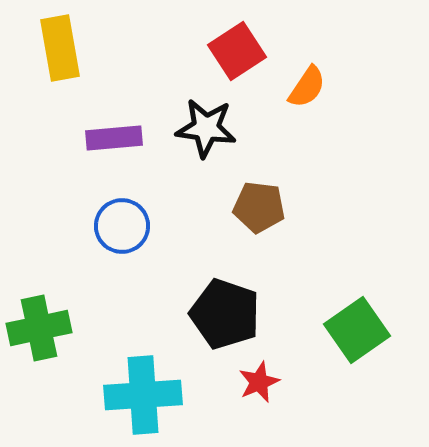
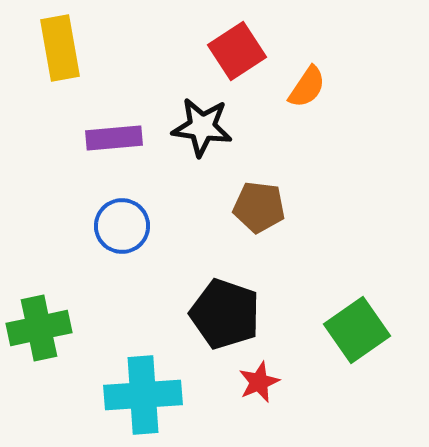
black star: moved 4 px left, 1 px up
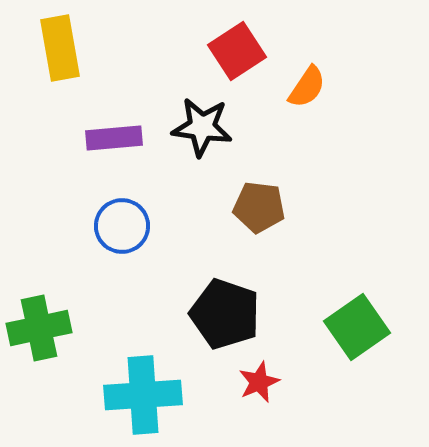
green square: moved 3 px up
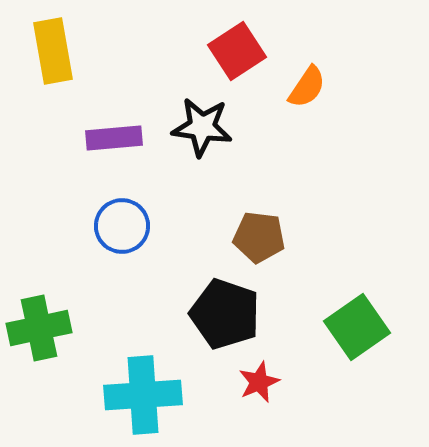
yellow rectangle: moved 7 px left, 3 px down
brown pentagon: moved 30 px down
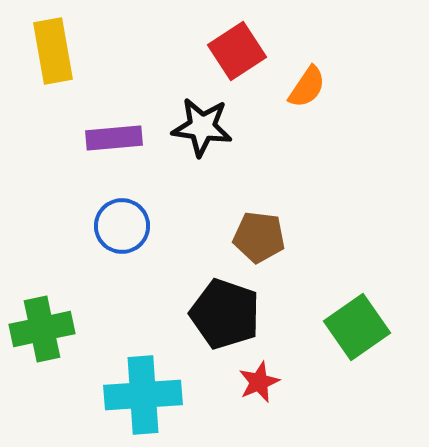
green cross: moved 3 px right, 1 px down
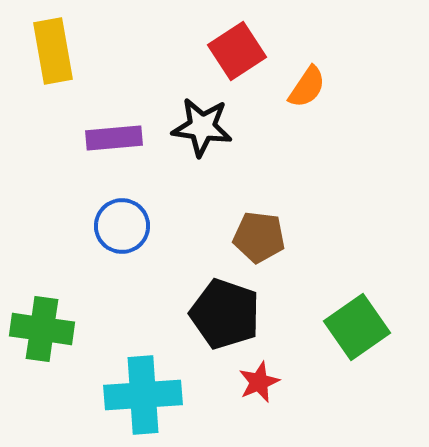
green cross: rotated 20 degrees clockwise
